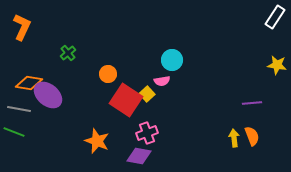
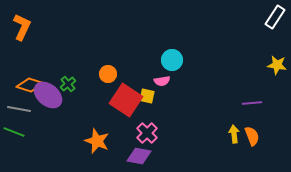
green cross: moved 31 px down
orange diamond: moved 1 px right, 2 px down; rotated 8 degrees clockwise
yellow square: moved 2 px down; rotated 35 degrees counterclockwise
pink cross: rotated 25 degrees counterclockwise
yellow arrow: moved 4 px up
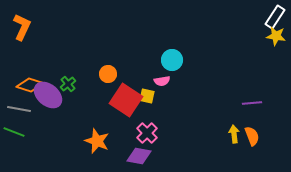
yellow star: moved 1 px left, 29 px up
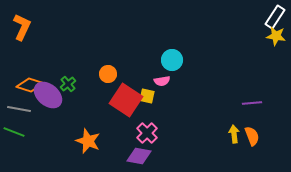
orange star: moved 9 px left
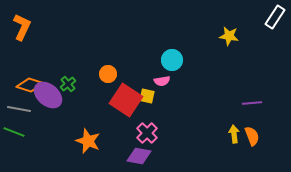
yellow star: moved 47 px left
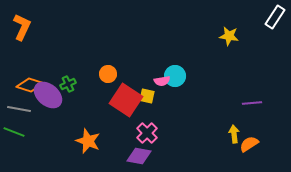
cyan circle: moved 3 px right, 16 px down
green cross: rotated 14 degrees clockwise
orange semicircle: moved 3 px left, 8 px down; rotated 102 degrees counterclockwise
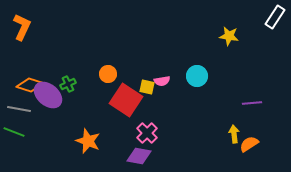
cyan circle: moved 22 px right
yellow square: moved 9 px up
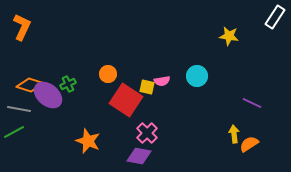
purple line: rotated 30 degrees clockwise
green line: rotated 50 degrees counterclockwise
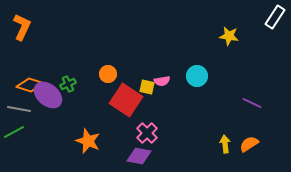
yellow arrow: moved 9 px left, 10 px down
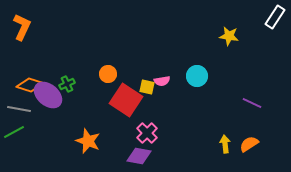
green cross: moved 1 px left
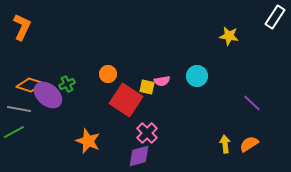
purple line: rotated 18 degrees clockwise
purple diamond: rotated 25 degrees counterclockwise
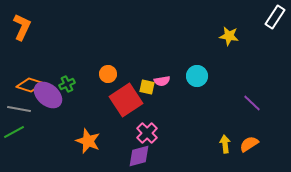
red square: rotated 24 degrees clockwise
